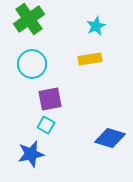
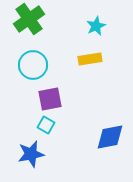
cyan circle: moved 1 px right, 1 px down
blue diamond: moved 1 px up; rotated 28 degrees counterclockwise
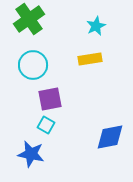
blue star: rotated 24 degrees clockwise
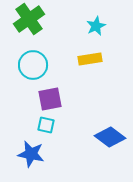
cyan square: rotated 18 degrees counterclockwise
blue diamond: rotated 48 degrees clockwise
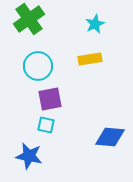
cyan star: moved 1 px left, 2 px up
cyan circle: moved 5 px right, 1 px down
blue diamond: rotated 32 degrees counterclockwise
blue star: moved 2 px left, 2 px down
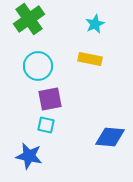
yellow rectangle: rotated 20 degrees clockwise
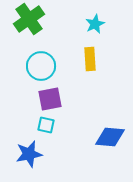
yellow rectangle: rotated 75 degrees clockwise
cyan circle: moved 3 px right
blue star: moved 2 px up; rotated 24 degrees counterclockwise
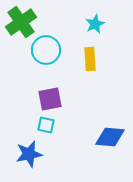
green cross: moved 8 px left, 3 px down
cyan circle: moved 5 px right, 16 px up
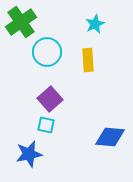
cyan circle: moved 1 px right, 2 px down
yellow rectangle: moved 2 px left, 1 px down
purple square: rotated 30 degrees counterclockwise
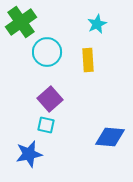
cyan star: moved 2 px right
